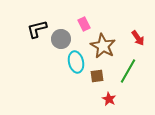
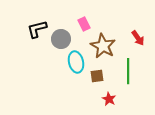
green line: rotated 30 degrees counterclockwise
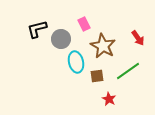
green line: rotated 55 degrees clockwise
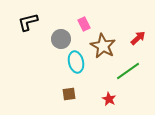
black L-shape: moved 9 px left, 7 px up
red arrow: rotated 98 degrees counterclockwise
brown square: moved 28 px left, 18 px down
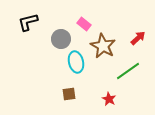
pink rectangle: rotated 24 degrees counterclockwise
